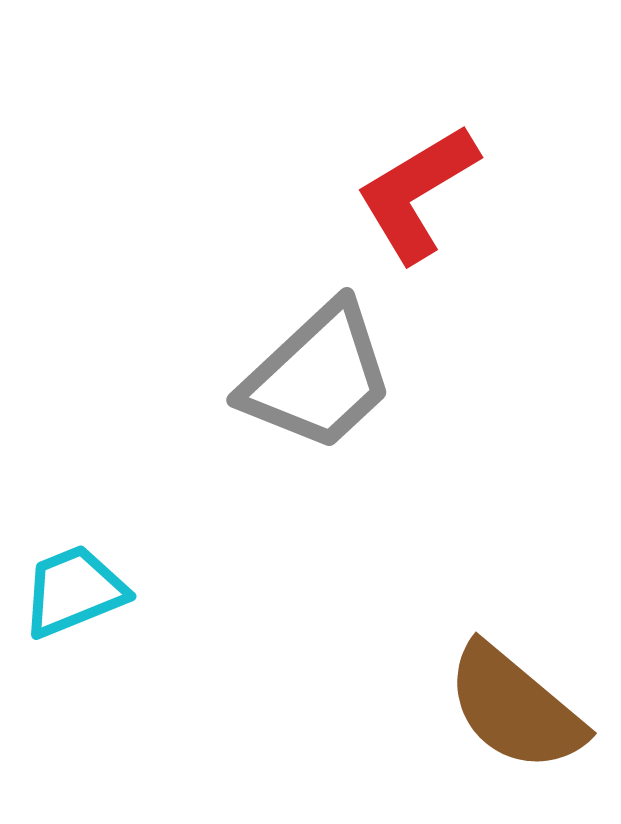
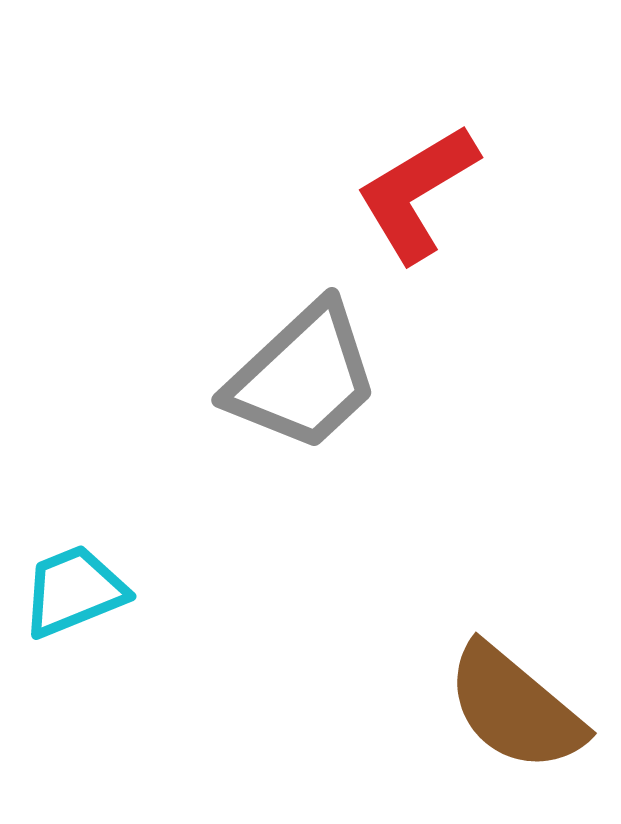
gray trapezoid: moved 15 px left
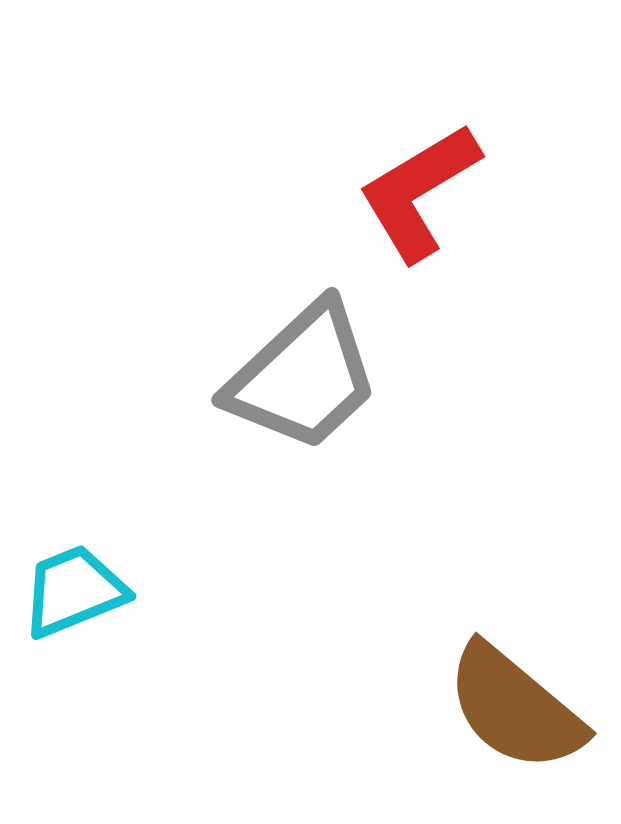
red L-shape: moved 2 px right, 1 px up
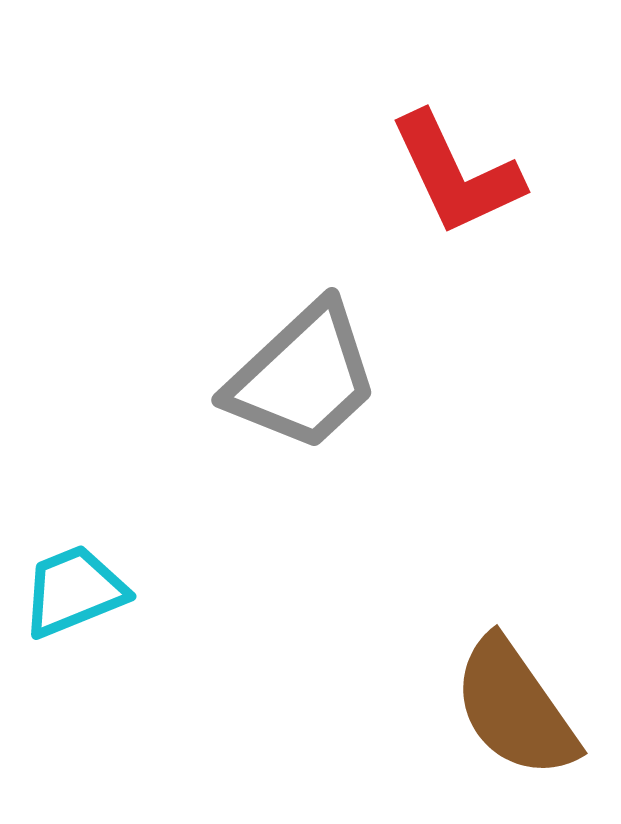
red L-shape: moved 37 px right, 18 px up; rotated 84 degrees counterclockwise
brown semicircle: rotated 15 degrees clockwise
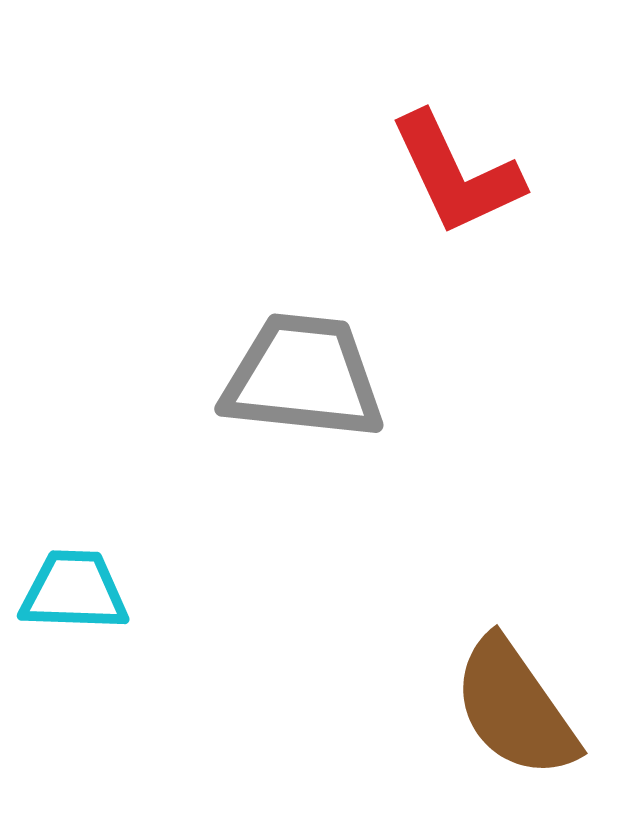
gray trapezoid: rotated 131 degrees counterclockwise
cyan trapezoid: rotated 24 degrees clockwise
